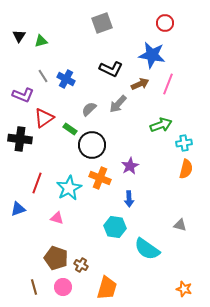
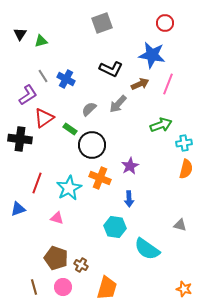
black triangle: moved 1 px right, 2 px up
purple L-shape: moved 5 px right; rotated 55 degrees counterclockwise
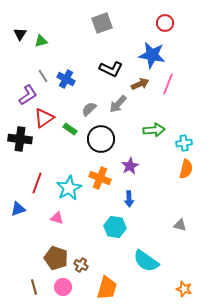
green arrow: moved 7 px left, 5 px down; rotated 15 degrees clockwise
black circle: moved 9 px right, 6 px up
cyan semicircle: moved 1 px left, 12 px down
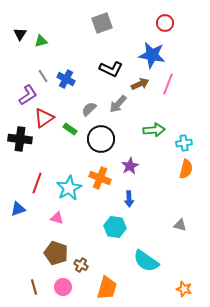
brown pentagon: moved 5 px up
